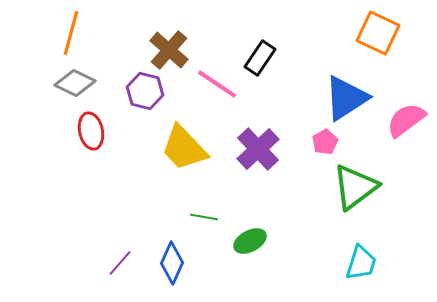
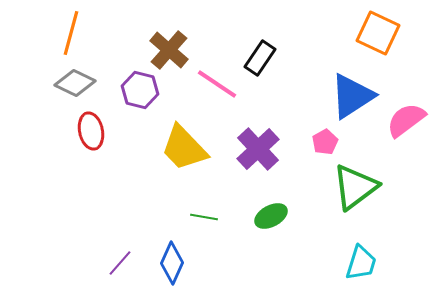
purple hexagon: moved 5 px left, 1 px up
blue triangle: moved 6 px right, 2 px up
green ellipse: moved 21 px right, 25 px up
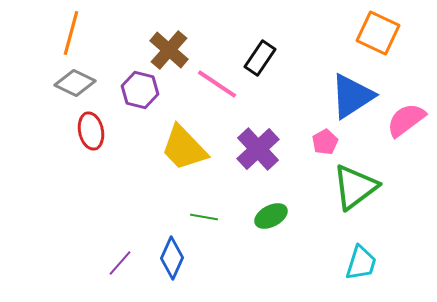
blue diamond: moved 5 px up
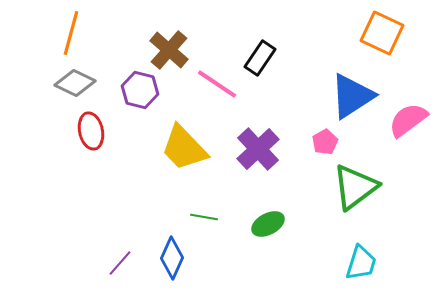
orange square: moved 4 px right
pink semicircle: moved 2 px right
green ellipse: moved 3 px left, 8 px down
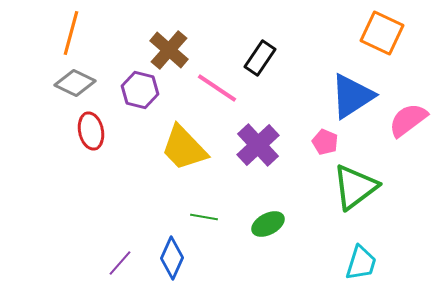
pink line: moved 4 px down
pink pentagon: rotated 20 degrees counterclockwise
purple cross: moved 4 px up
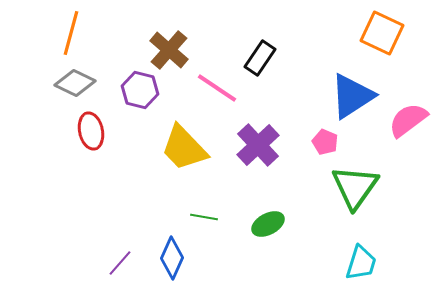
green triangle: rotated 18 degrees counterclockwise
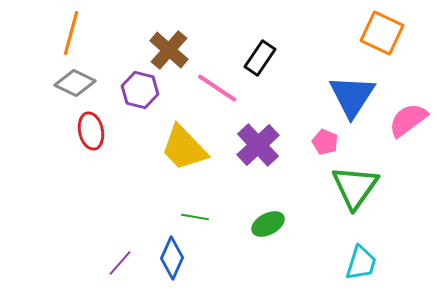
blue triangle: rotated 24 degrees counterclockwise
green line: moved 9 px left
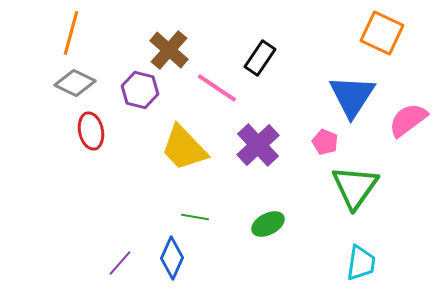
cyan trapezoid: rotated 9 degrees counterclockwise
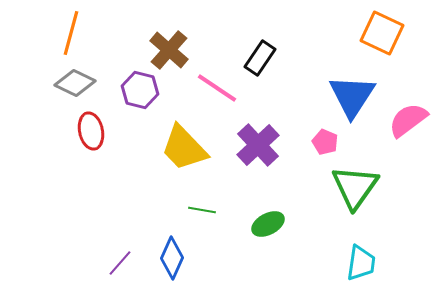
green line: moved 7 px right, 7 px up
